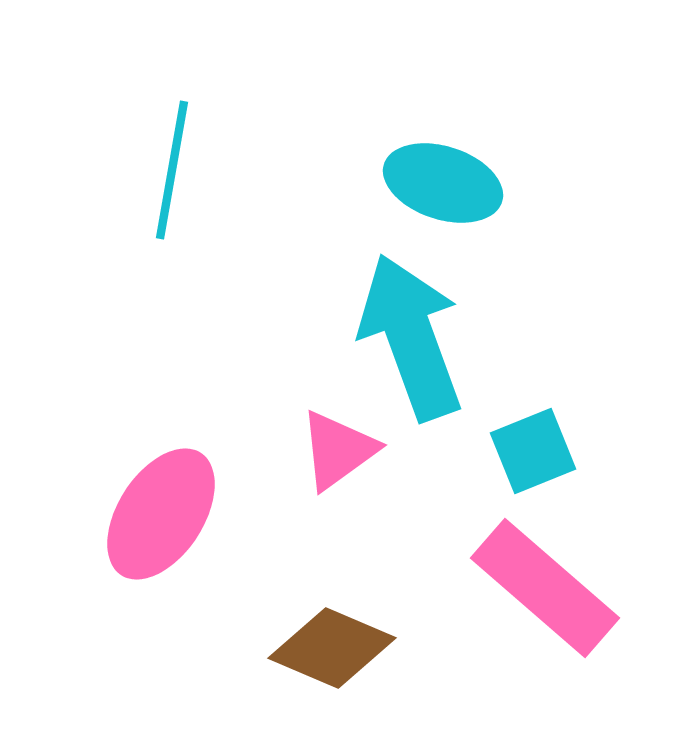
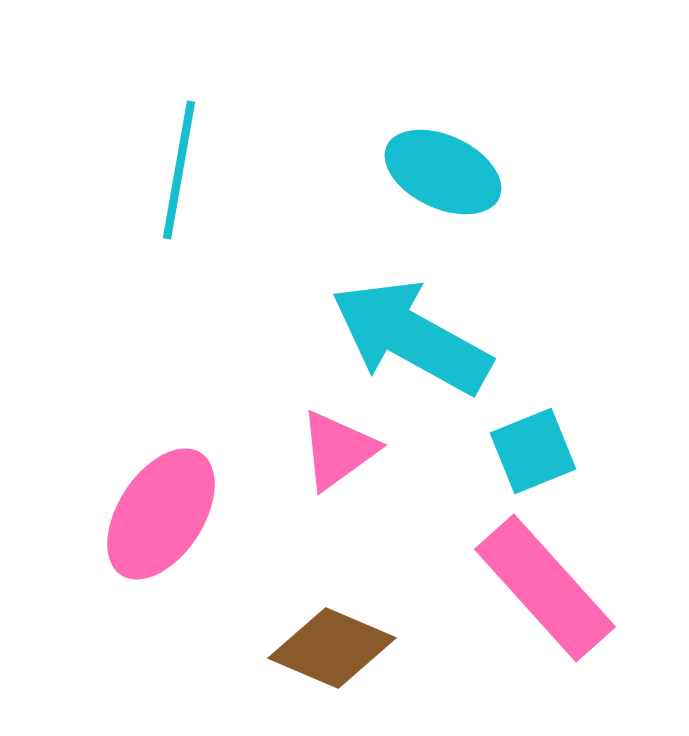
cyan line: moved 7 px right
cyan ellipse: moved 11 px up; rotated 7 degrees clockwise
cyan arrow: rotated 41 degrees counterclockwise
pink rectangle: rotated 7 degrees clockwise
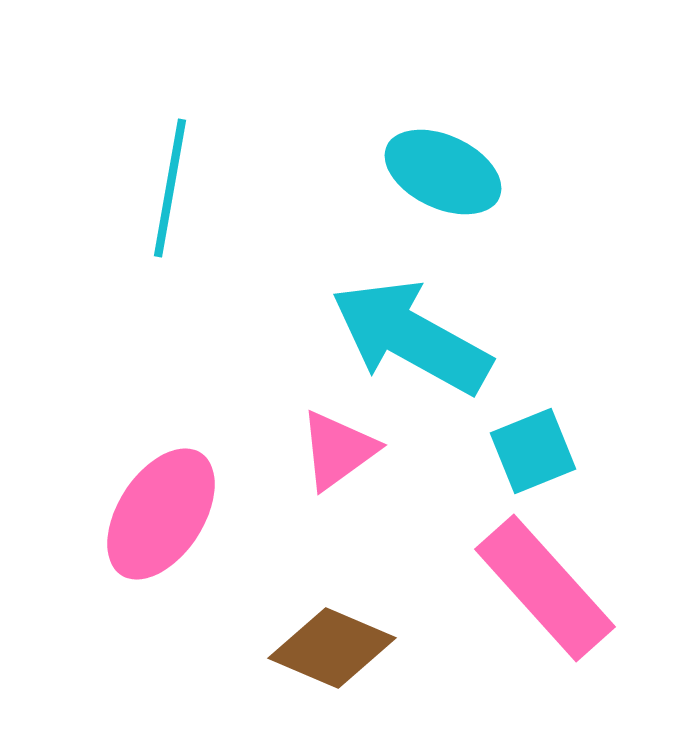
cyan line: moved 9 px left, 18 px down
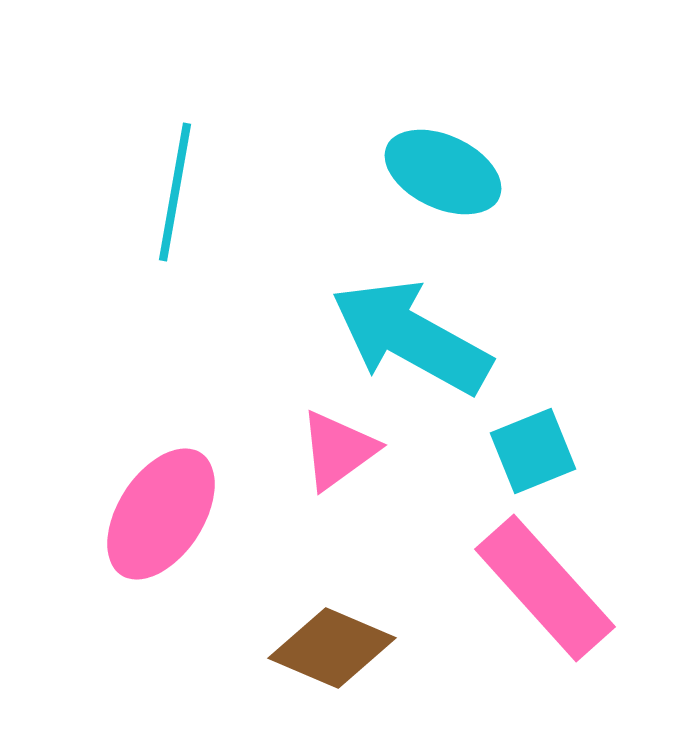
cyan line: moved 5 px right, 4 px down
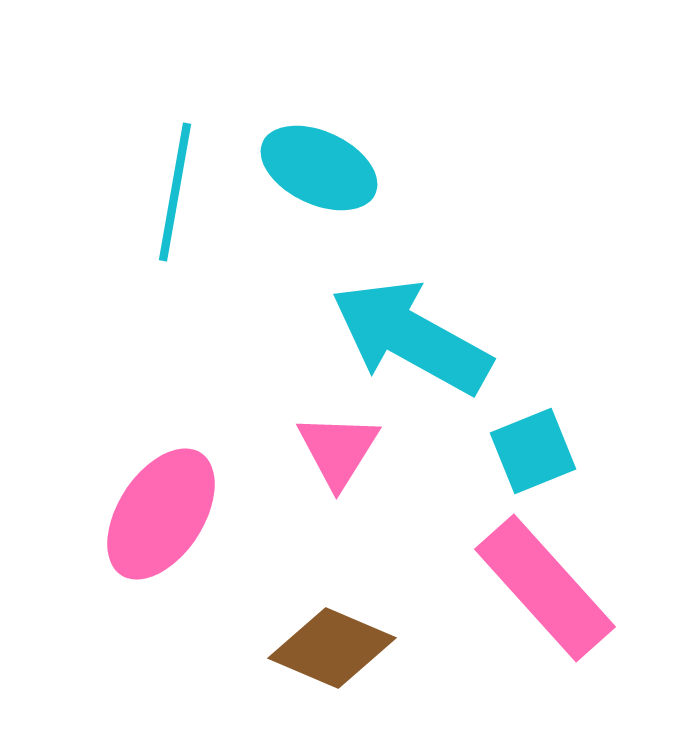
cyan ellipse: moved 124 px left, 4 px up
pink triangle: rotated 22 degrees counterclockwise
